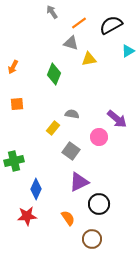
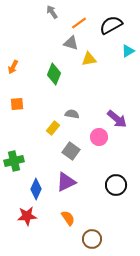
purple triangle: moved 13 px left
black circle: moved 17 px right, 19 px up
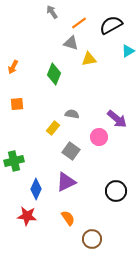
black circle: moved 6 px down
red star: rotated 12 degrees clockwise
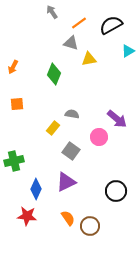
brown circle: moved 2 px left, 13 px up
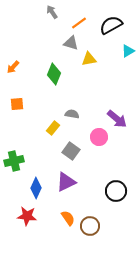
orange arrow: rotated 16 degrees clockwise
blue diamond: moved 1 px up
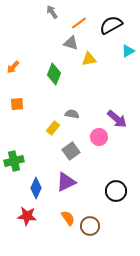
gray square: rotated 18 degrees clockwise
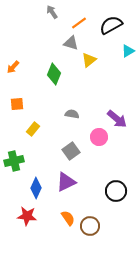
yellow triangle: moved 1 px down; rotated 28 degrees counterclockwise
yellow rectangle: moved 20 px left, 1 px down
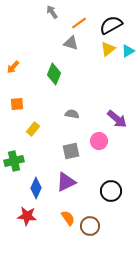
yellow triangle: moved 19 px right, 11 px up
pink circle: moved 4 px down
gray square: rotated 24 degrees clockwise
black circle: moved 5 px left
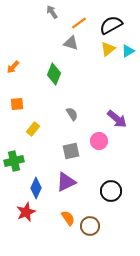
gray semicircle: rotated 48 degrees clockwise
red star: moved 1 px left, 4 px up; rotated 30 degrees counterclockwise
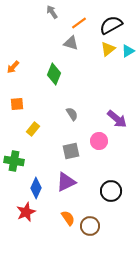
green cross: rotated 24 degrees clockwise
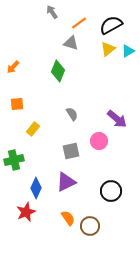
green diamond: moved 4 px right, 3 px up
green cross: moved 1 px up; rotated 24 degrees counterclockwise
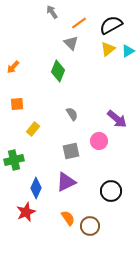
gray triangle: rotated 28 degrees clockwise
